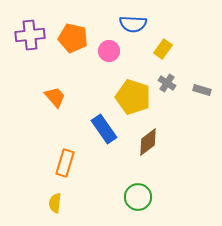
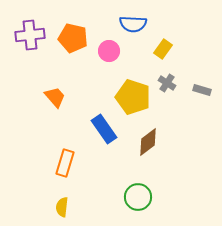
yellow semicircle: moved 7 px right, 4 px down
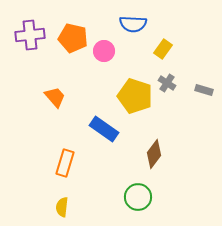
pink circle: moved 5 px left
gray rectangle: moved 2 px right
yellow pentagon: moved 2 px right, 1 px up
blue rectangle: rotated 20 degrees counterclockwise
brown diamond: moved 6 px right, 12 px down; rotated 16 degrees counterclockwise
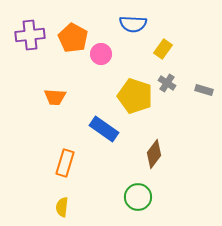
orange pentagon: rotated 16 degrees clockwise
pink circle: moved 3 px left, 3 px down
orange trapezoid: rotated 135 degrees clockwise
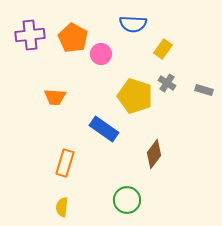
green circle: moved 11 px left, 3 px down
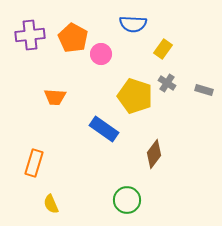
orange rectangle: moved 31 px left
yellow semicircle: moved 11 px left, 3 px up; rotated 30 degrees counterclockwise
